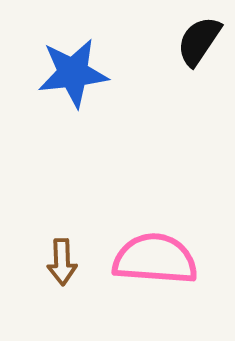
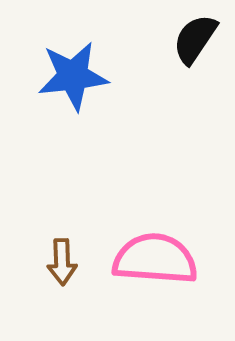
black semicircle: moved 4 px left, 2 px up
blue star: moved 3 px down
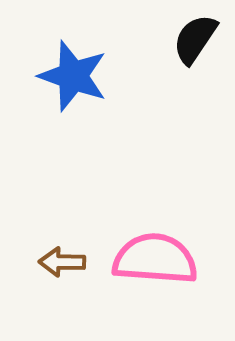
blue star: rotated 26 degrees clockwise
brown arrow: rotated 93 degrees clockwise
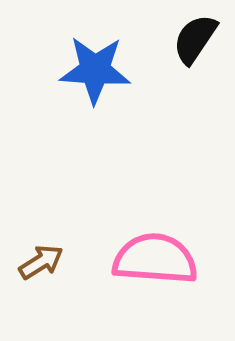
blue star: moved 22 px right, 6 px up; rotated 16 degrees counterclockwise
brown arrow: moved 21 px left; rotated 147 degrees clockwise
